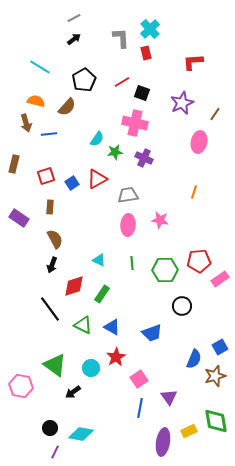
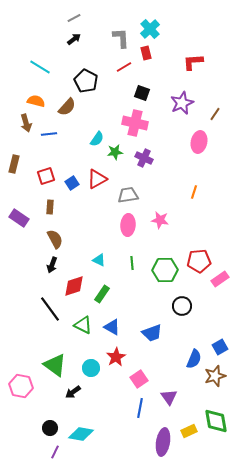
black pentagon at (84, 80): moved 2 px right, 1 px down; rotated 15 degrees counterclockwise
red line at (122, 82): moved 2 px right, 15 px up
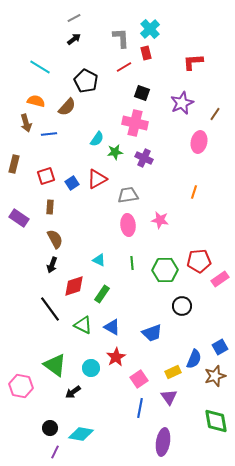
pink ellipse at (128, 225): rotated 10 degrees counterclockwise
yellow rectangle at (189, 431): moved 16 px left, 59 px up
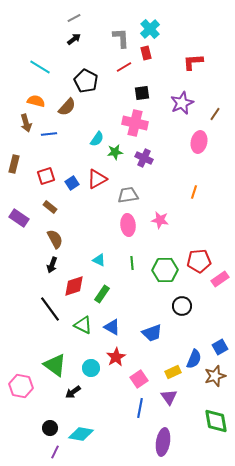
black square at (142, 93): rotated 28 degrees counterclockwise
brown rectangle at (50, 207): rotated 56 degrees counterclockwise
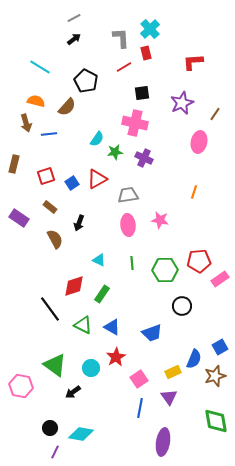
black arrow at (52, 265): moved 27 px right, 42 px up
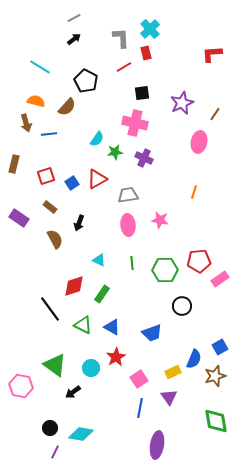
red L-shape at (193, 62): moved 19 px right, 8 px up
purple ellipse at (163, 442): moved 6 px left, 3 px down
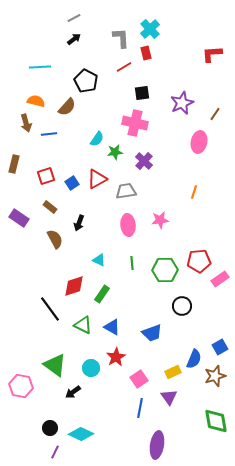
cyan line at (40, 67): rotated 35 degrees counterclockwise
purple cross at (144, 158): moved 3 px down; rotated 18 degrees clockwise
gray trapezoid at (128, 195): moved 2 px left, 4 px up
pink star at (160, 220): rotated 18 degrees counterclockwise
cyan diamond at (81, 434): rotated 15 degrees clockwise
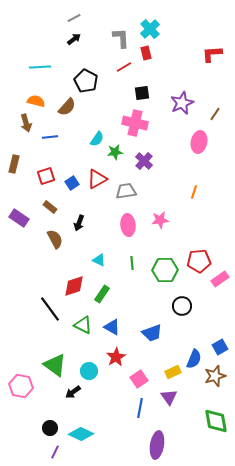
blue line at (49, 134): moved 1 px right, 3 px down
cyan circle at (91, 368): moved 2 px left, 3 px down
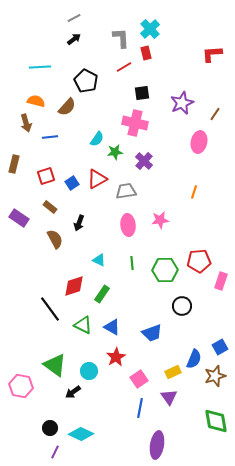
pink rectangle at (220, 279): moved 1 px right, 2 px down; rotated 36 degrees counterclockwise
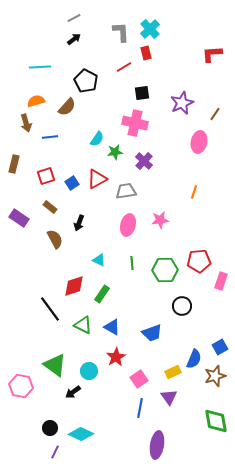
gray L-shape at (121, 38): moved 6 px up
orange semicircle at (36, 101): rotated 30 degrees counterclockwise
pink ellipse at (128, 225): rotated 20 degrees clockwise
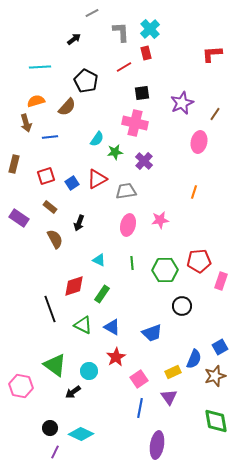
gray line at (74, 18): moved 18 px right, 5 px up
black line at (50, 309): rotated 16 degrees clockwise
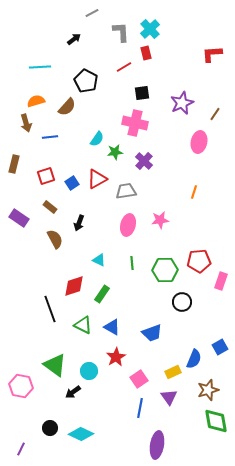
black circle at (182, 306): moved 4 px up
brown star at (215, 376): moved 7 px left, 14 px down
purple line at (55, 452): moved 34 px left, 3 px up
